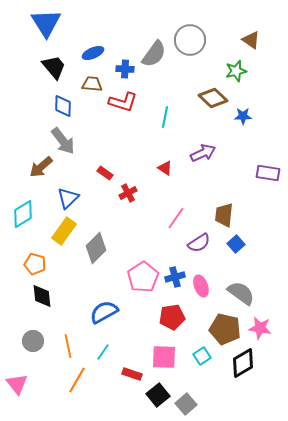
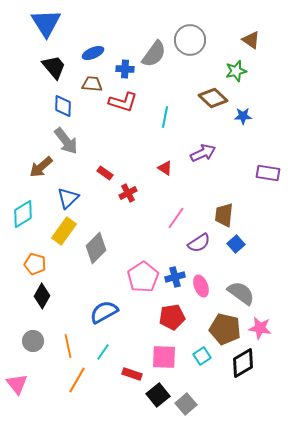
gray arrow at (63, 141): moved 3 px right
black diamond at (42, 296): rotated 35 degrees clockwise
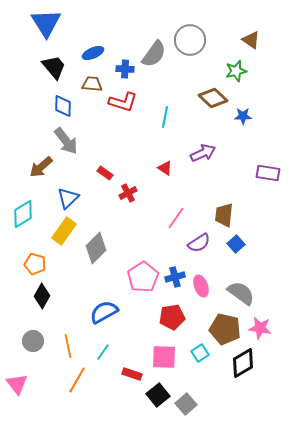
cyan square at (202, 356): moved 2 px left, 3 px up
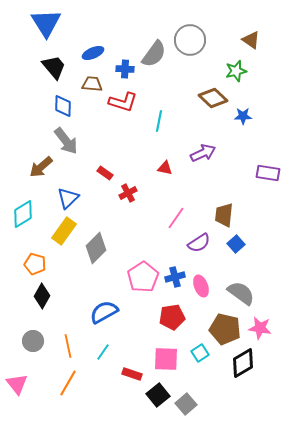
cyan line at (165, 117): moved 6 px left, 4 px down
red triangle at (165, 168): rotated 21 degrees counterclockwise
pink square at (164, 357): moved 2 px right, 2 px down
orange line at (77, 380): moved 9 px left, 3 px down
